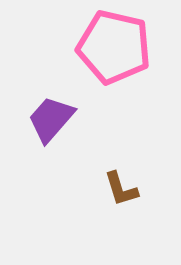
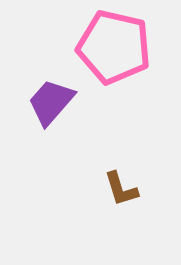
purple trapezoid: moved 17 px up
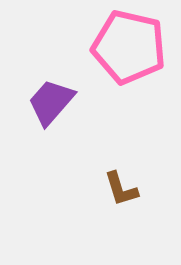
pink pentagon: moved 15 px right
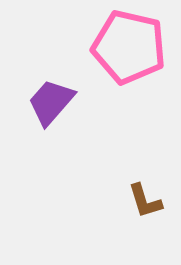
brown L-shape: moved 24 px right, 12 px down
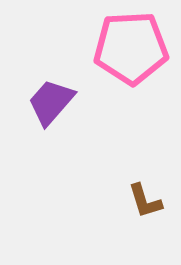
pink pentagon: moved 2 px right, 1 px down; rotated 16 degrees counterclockwise
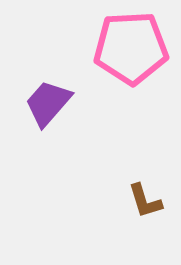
purple trapezoid: moved 3 px left, 1 px down
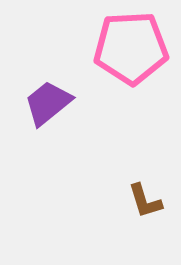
purple trapezoid: rotated 10 degrees clockwise
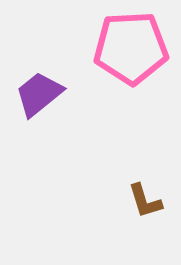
purple trapezoid: moved 9 px left, 9 px up
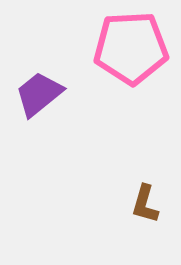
brown L-shape: moved 3 px down; rotated 33 degrees clockwise
